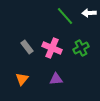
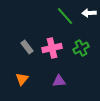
pink cross: rotated 36 degrees counterclockwise
purple triangle: moved 3 px right, 2 px down
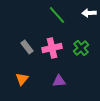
green line: moved 8 px left, 1 px up
green cross: rotated 14 degrees counterclockwise
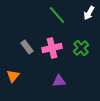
white arrow: rotated 56 degrees counterclockwise
orange triangle: moved 9 px left, 3 px up
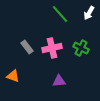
green line: moved 3 px right, 1 px up
green cross: rotated 21 degrees counterclockwise
orange triangle: rotated 48 degrees counterclockwise
